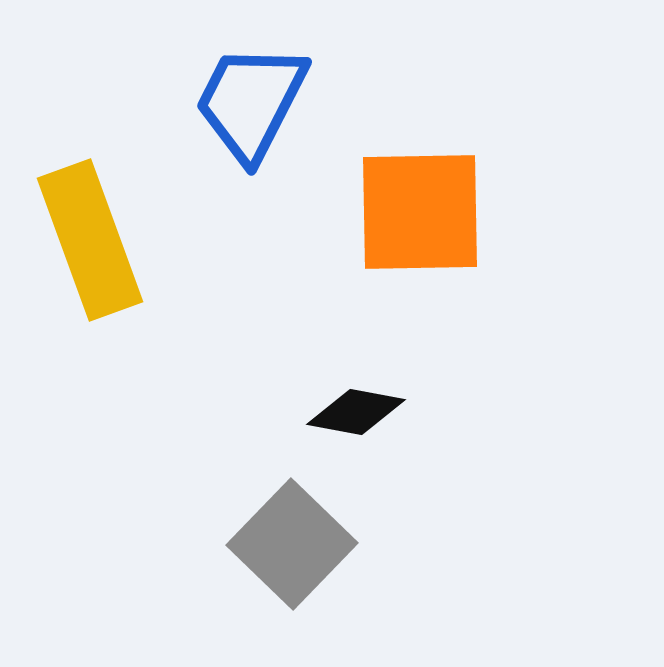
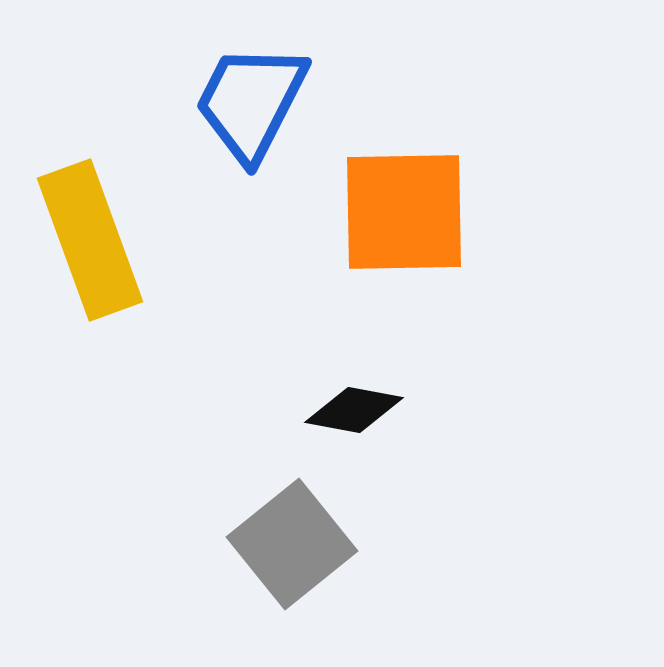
orange square: moved 16 px left
black diamond: moved 2 px left, 2 px up
gray square: rotated 7 degrees clockwise
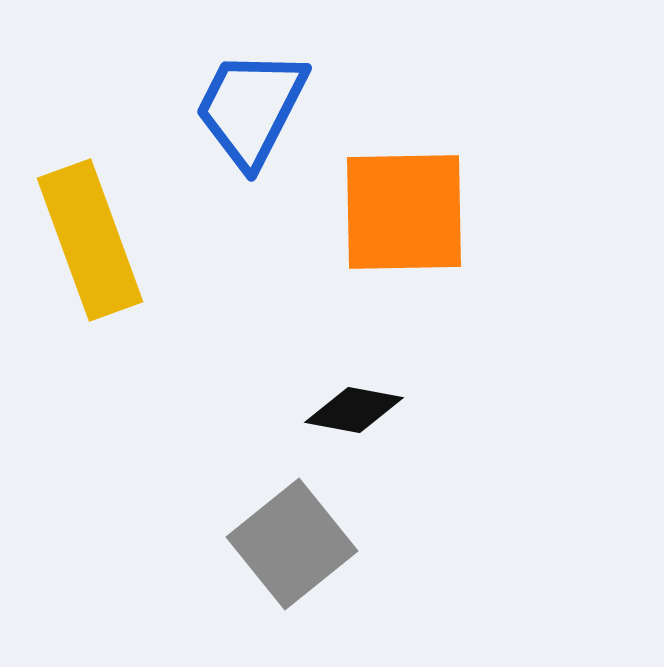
blue trapezoid: moved 6 px down
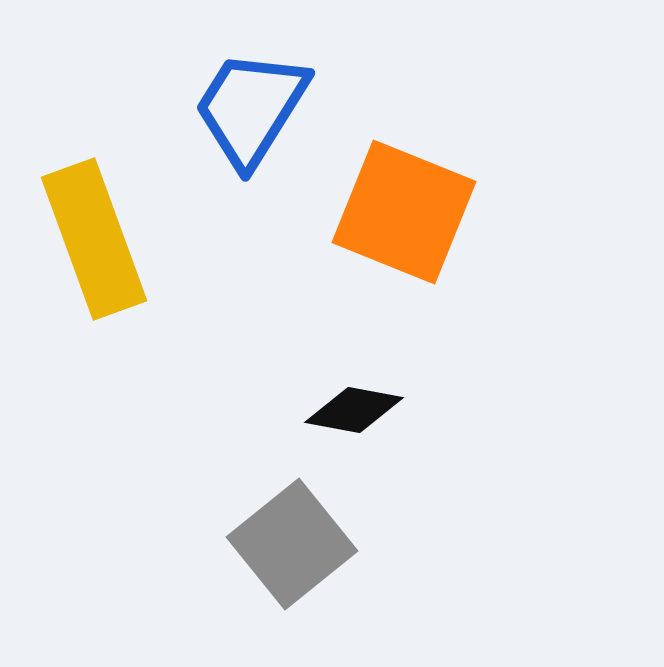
blue trapezoid: rotated 5 degrees clockwise
orange square: rotated 23 degrees clockwise
yellow rectangle: moved 4 px right, 1 px up
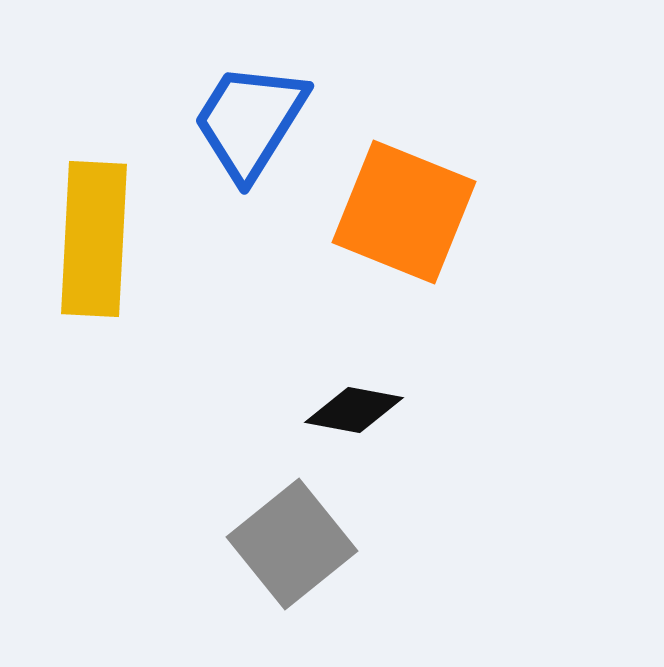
blue trapezoid: moved 1 px left, 13 px down
yellow rectangle: rotated 23 degrees clockwise
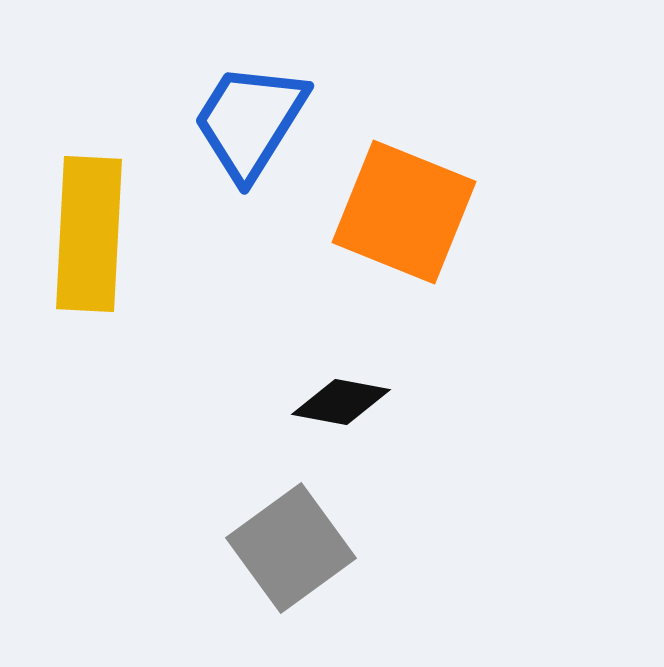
yellow rectangle: moved 5 px left, 5 px up
black diamond: moved 13 px left, 8 px up
gray square: moved 1 px left, 4 px down; rotated 3 degrees clockwise
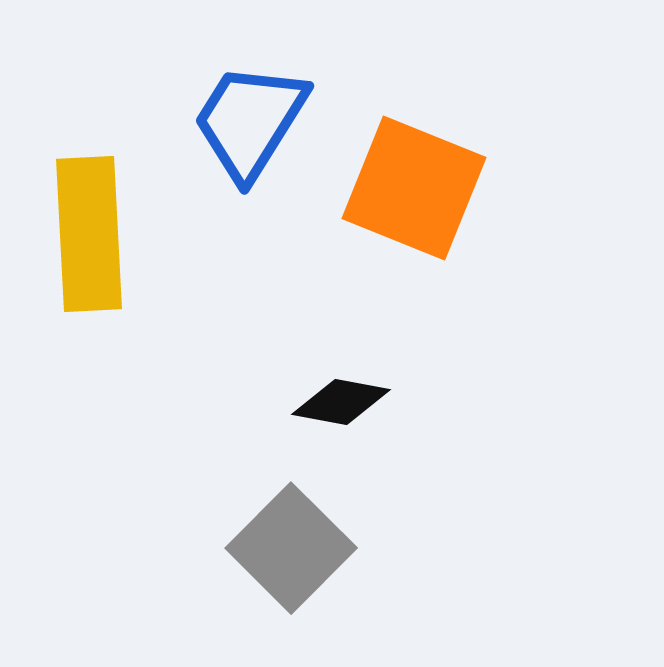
orange square: moved 10 px right, 24 px up
yellow rectangle: rotated 6 degrees counterclockwise
gray square: rotated 9 degrees counterclockwise
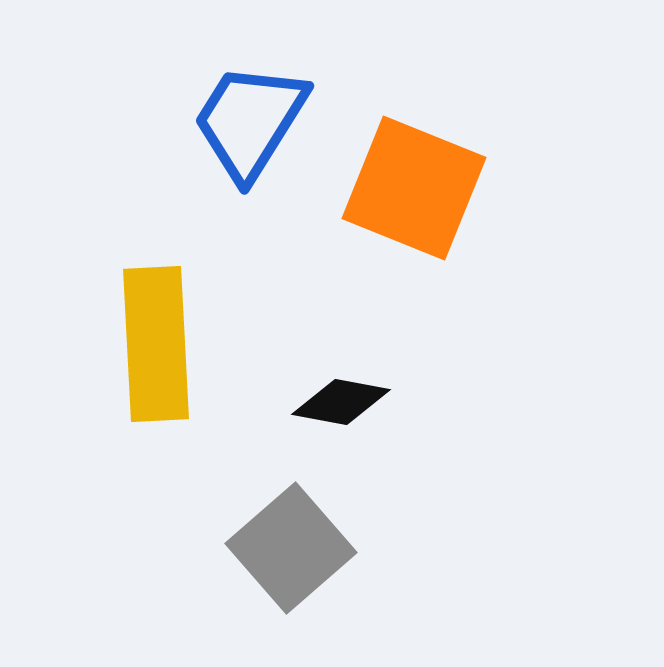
yellow rectangle: moved 67 px right, 110 px down
gray square: rotated 4 degrees clockwise
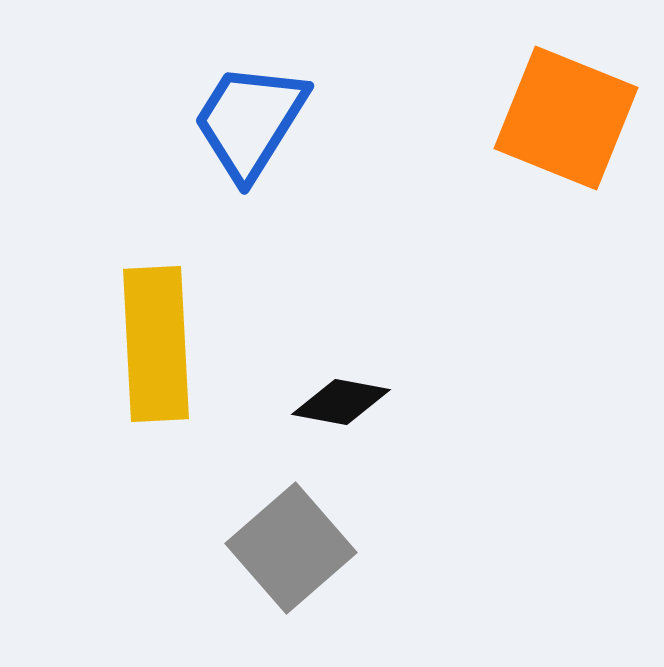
orange square: moved 152 px right, 70 px up
